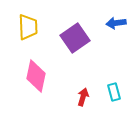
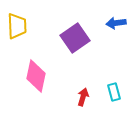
yellow trapezoid: moved 11 px left, 1 px up
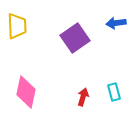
pink diamond: moved 10 px left, 16 px down
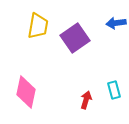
yellow trapezoid: moved 21 px right; rotated 12 degrees clockwise
cyan rectangle: moved 2 px up
red arrow: moved 3 px right, 3 px down
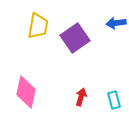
cyan rectangle: moved 10 px down
red arrow: moved 5 px left, 3 px up
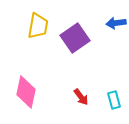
red arrow: rotated 126 degrees clockwise
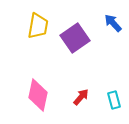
blue arrow: moved 3 px left; rotated 54 degrees clockwise
pink diamond: moved 12 px right, 3 px down
red arrow: rotated 102 degrees counterclockwise
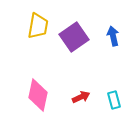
blue arrow: moved 13 px down; rotated 30 degrees clockwise
purple square: moved 1 px left, 1 px up
red arrow: rotated 24 degrees clockwise
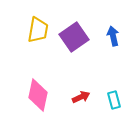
yellow trapezoid: moved 4 px down
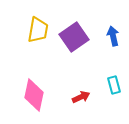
pink diamond: moved 4 px left
cyan rectangle: moved 15 px up
